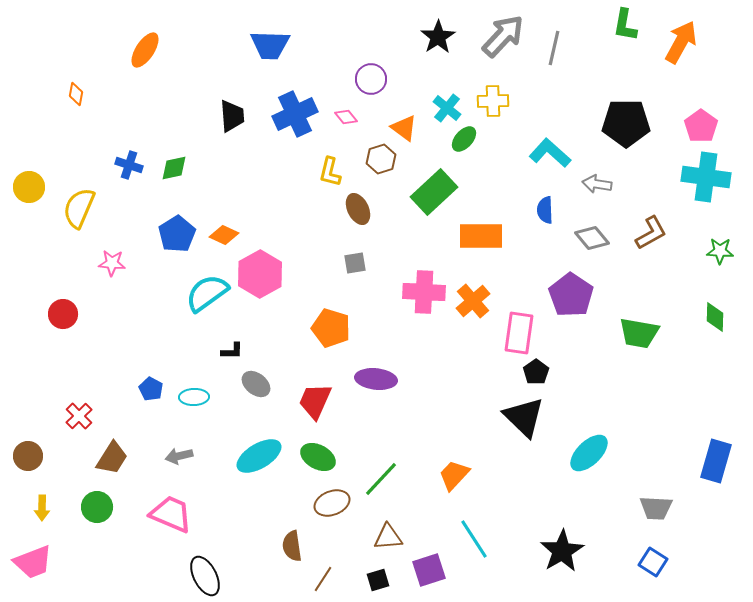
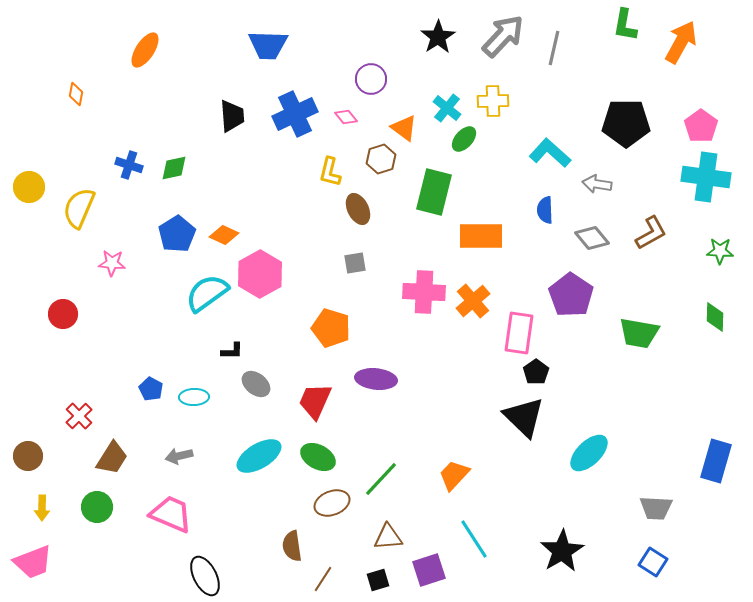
blue trapezoid at (270, 45): moved 2 px left
green rectangle at (434, 192): rotated 33 degrees counterclockwise
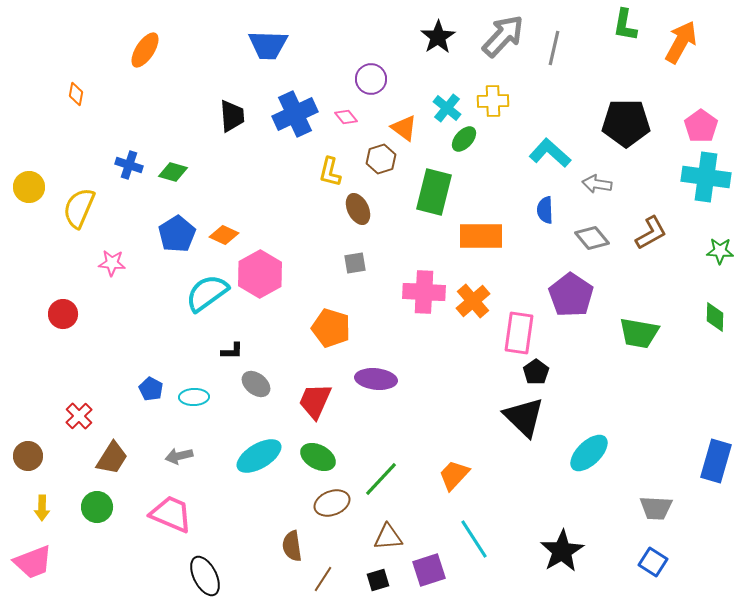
green diamond at (174, 168): moved 1 px left, 4 px down; rotated 28 degrees clockwise
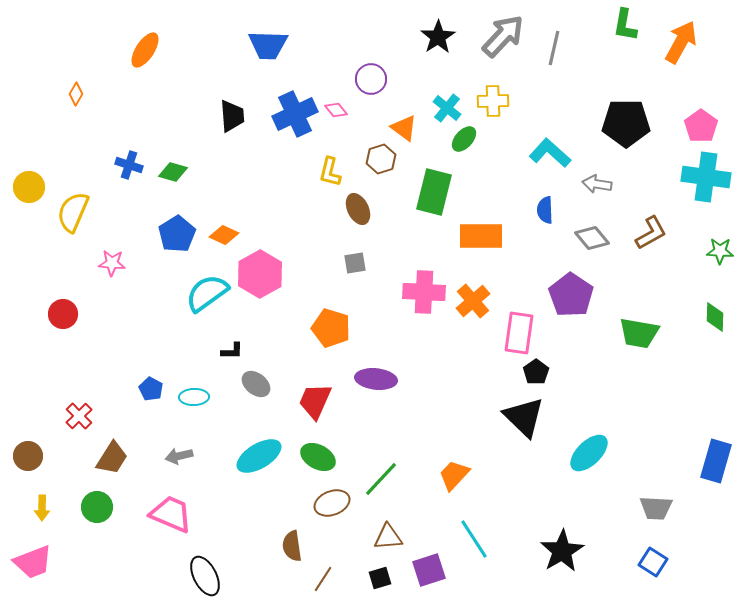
orange diamond at (76, 94): rotated 20 degrees clockwise
pink diamond at (346, 117): moved 10 px left, 7 px up
yellow semicircle at (79, 208): moved 6 px left, 4 px down
black square at (378, 580): moved 2 px right, 2 px up
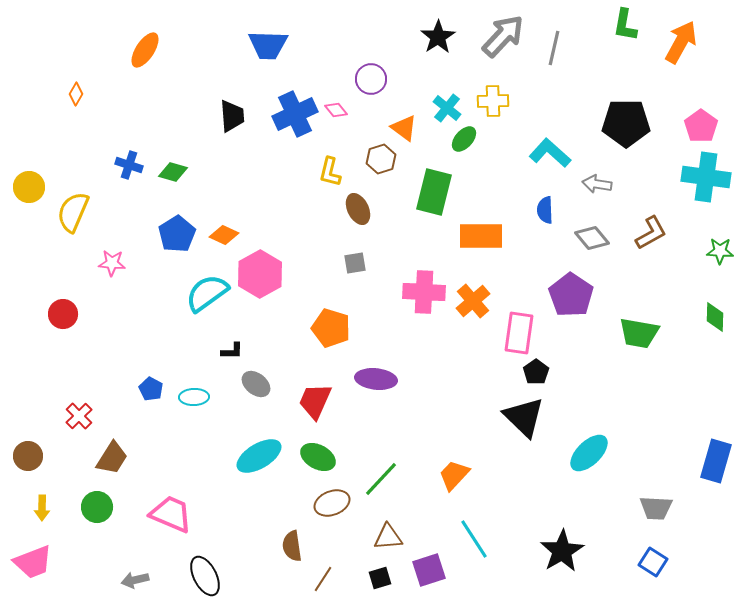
gray arrow at (179, 456): moved 44 px left, 124 px down
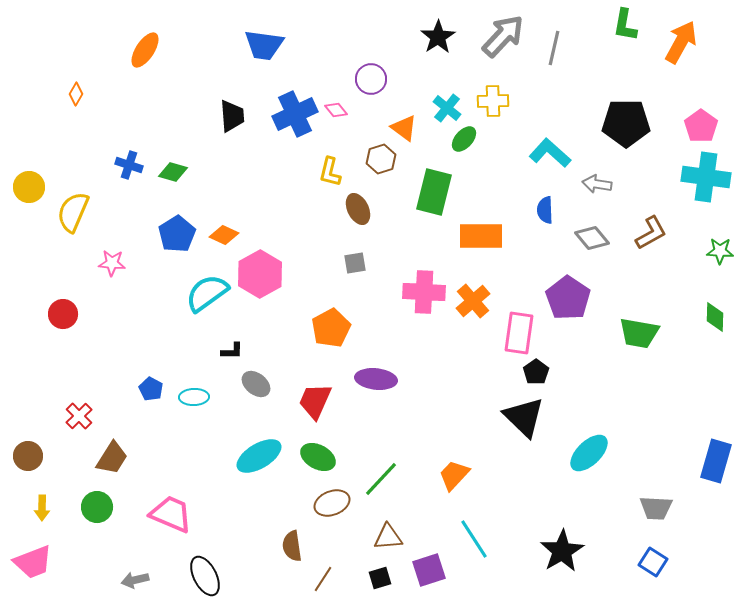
blue trapezoid at (268, 45): moved 4 px left; rotated 6 degrees clockwise
purple pentagon at (571, 295): moved 3 px left, 3 px down
orange pentagon at (331, 328): rotated 27 degrees clockwise
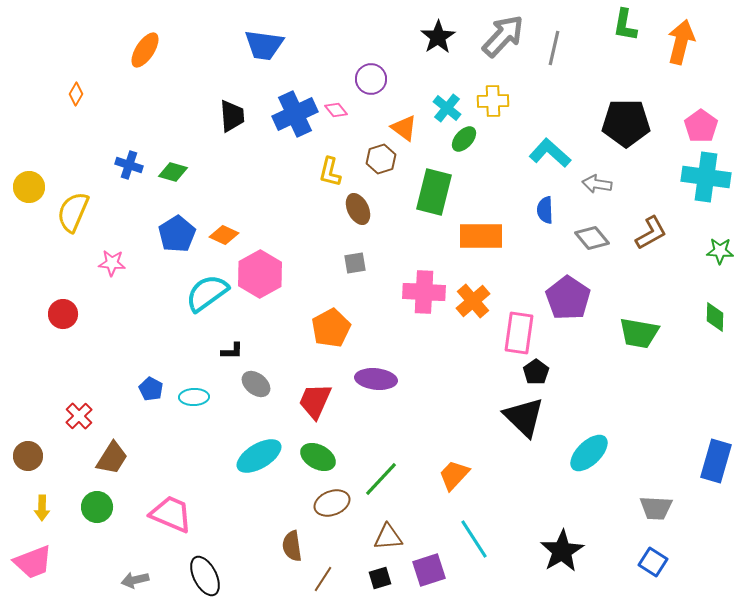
orange arrow at (681, 42): rotated 15 degrees counterclockwise
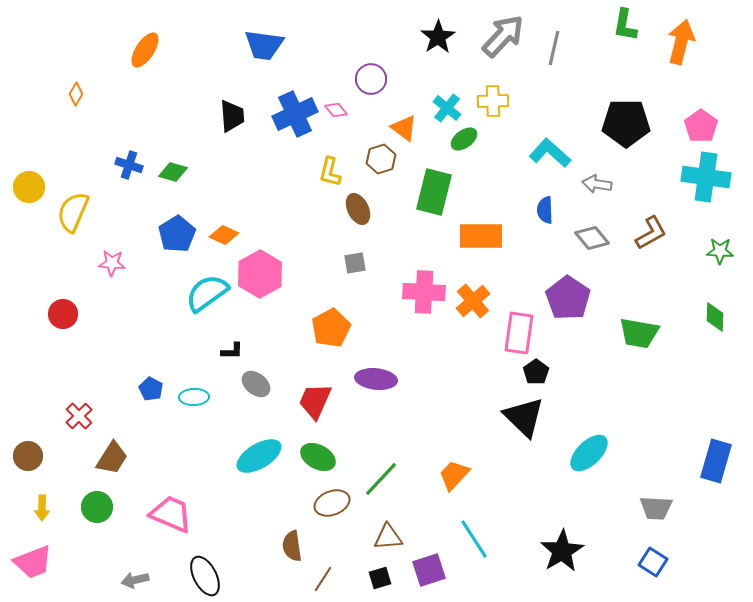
green ellipse at (464, 139): rotated 12 degrees clockwise
